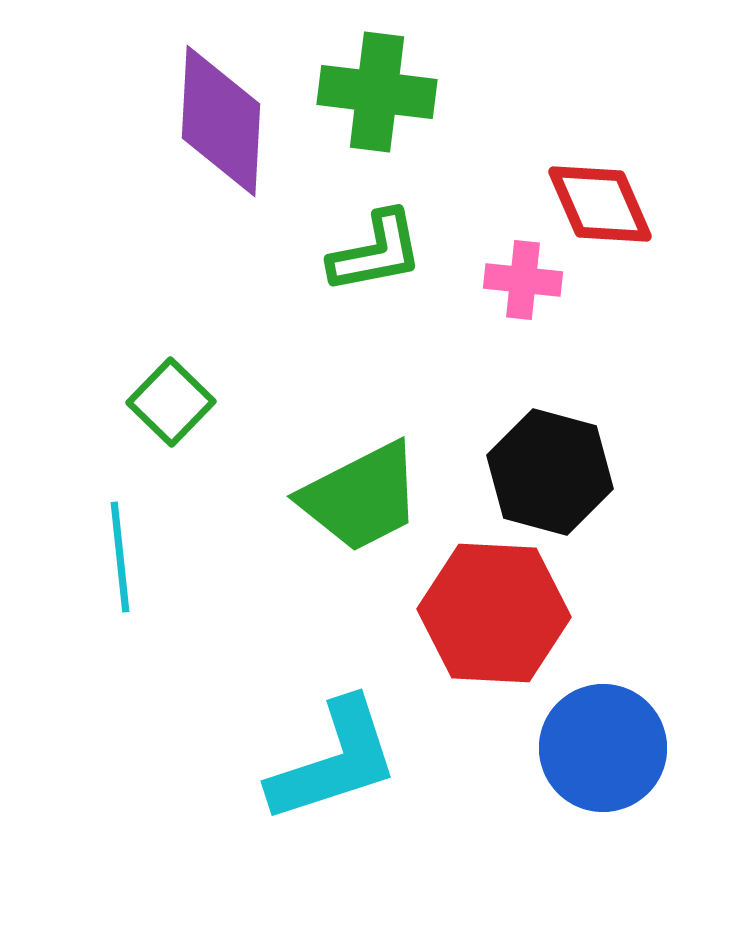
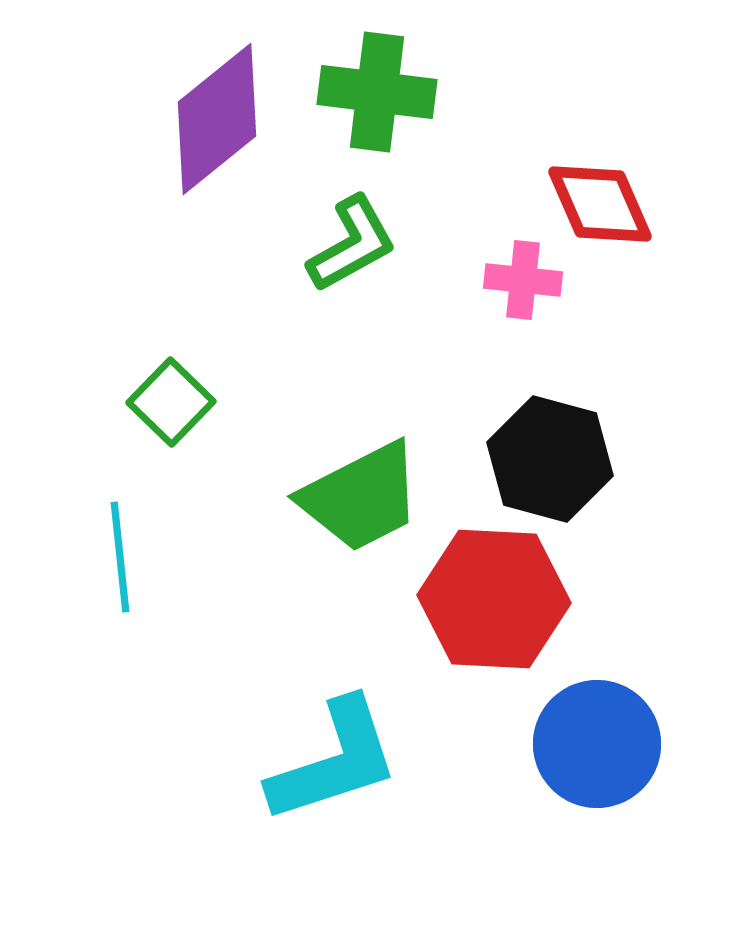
purple diamond: moved 4 px left, 2 px up; rotated 48 degrees clockwise
green L-shape: moved 24 px left, 8 px up; rotated 18 degrees counterclockwise
black hexagon: moved 13 px up
red hexagon: moved 14 px up
blue circle: moved 6 px left, 4 px up
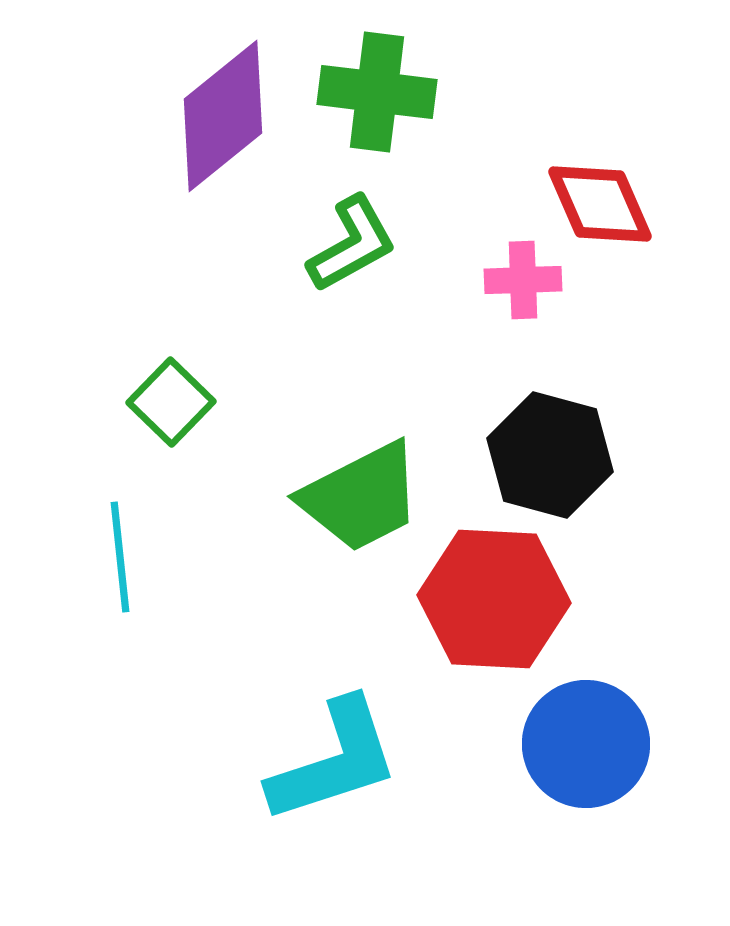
purple diamond: moved 6 px right, 3 px up
pink cross: rotated 8 degrees counterclockwise
black hexagon: moved 4 px up
blue circle: moved 11 px left
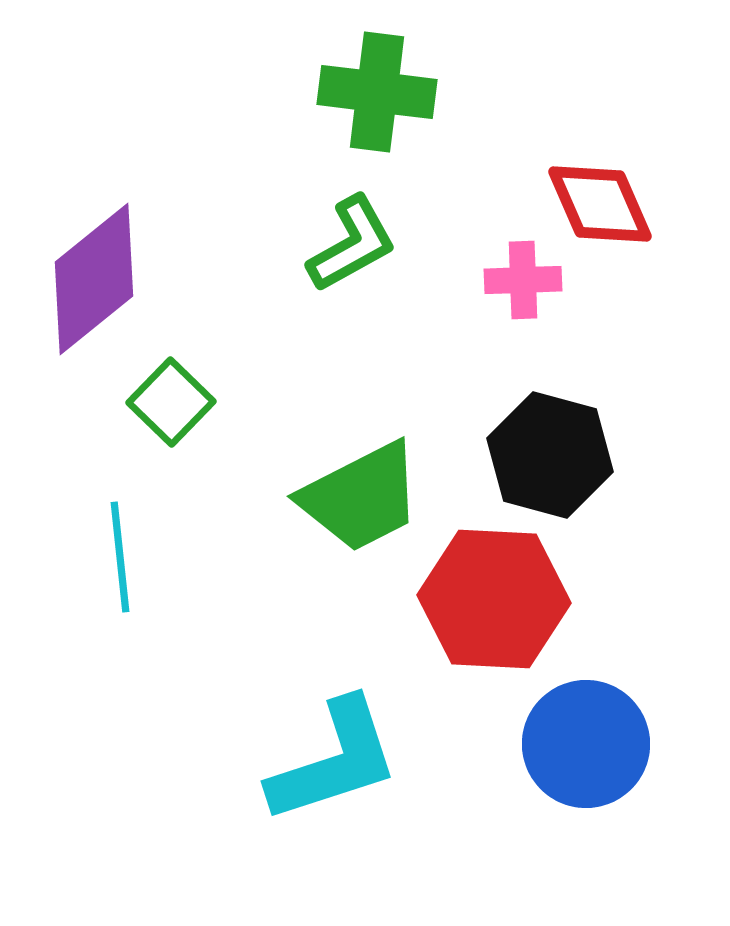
purple diamond: moved 129 px left, 163 px down
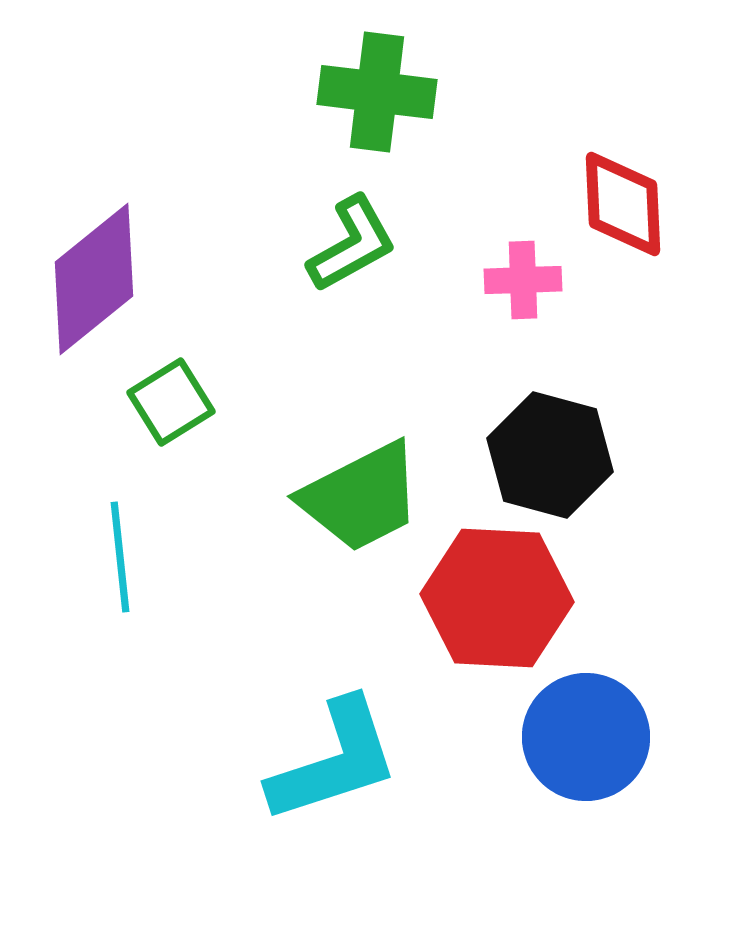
red diamond: moved 23 px right; rotated 21 degrees clockwise
green square: rotated 14 degrees clockwise
red hexagon: moved 3 px right, 1 px up
blue circle: moved 7 px up
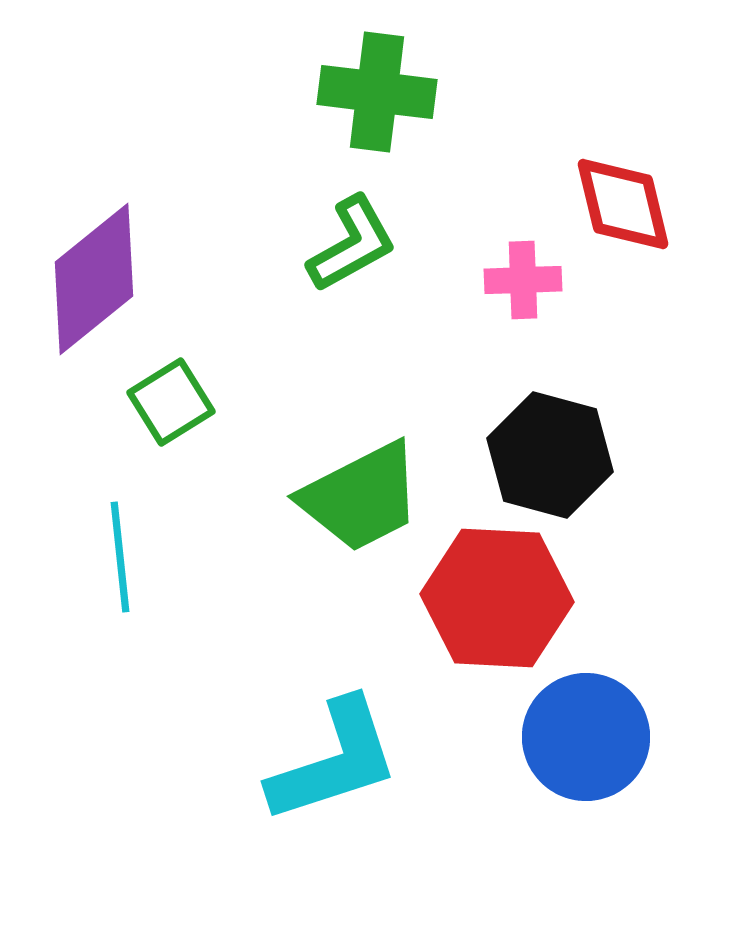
red diamond: rotated 11 degrees counterclockwise
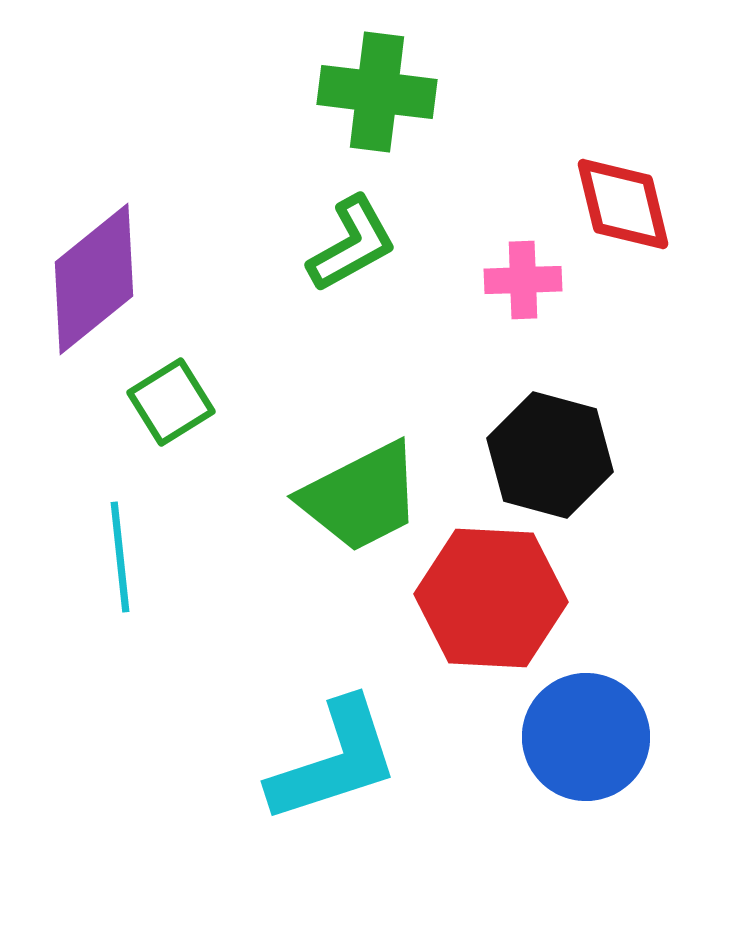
red hexagon: moved 6 px left
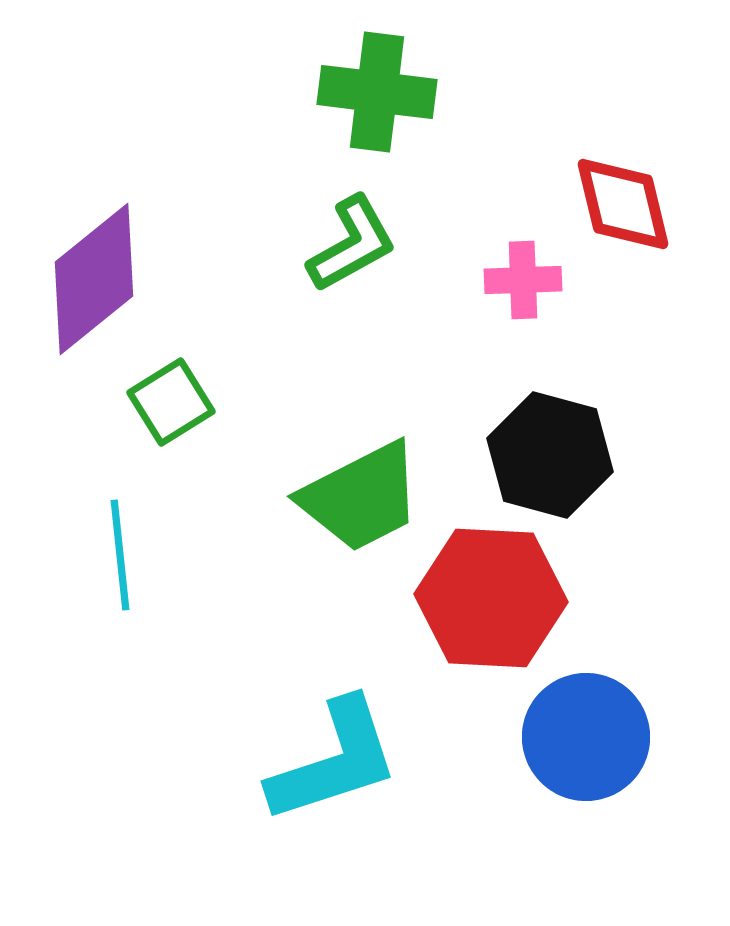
cyan line: moved 2 px up
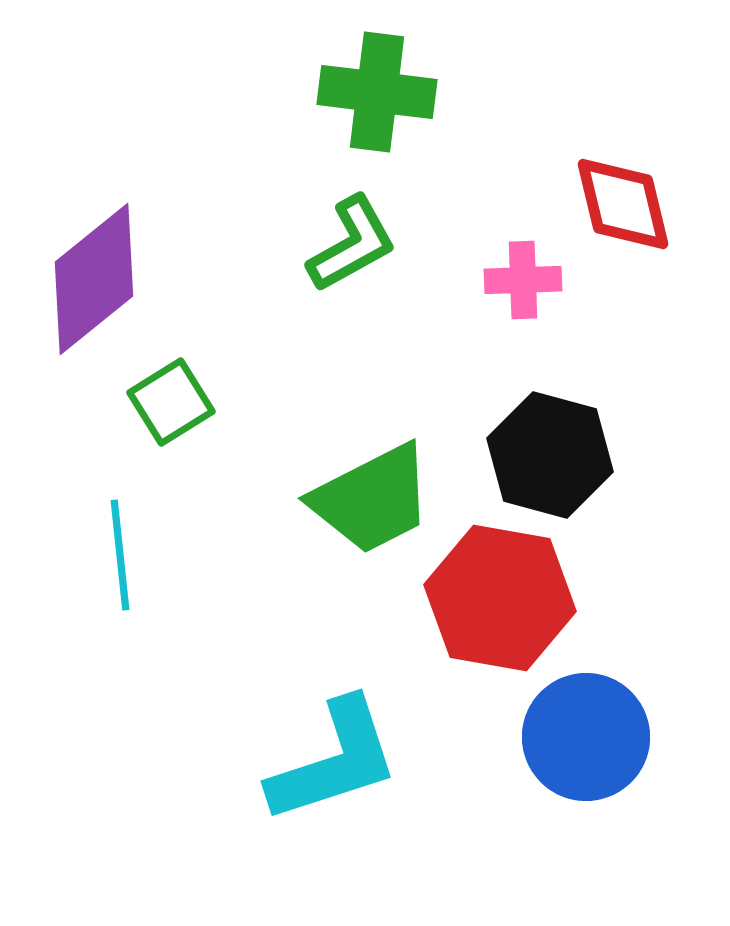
green trapezoid: moved 11 px right, 2 px down
red hexagon: moved 9 px right; rotated 7 degrees clockwise
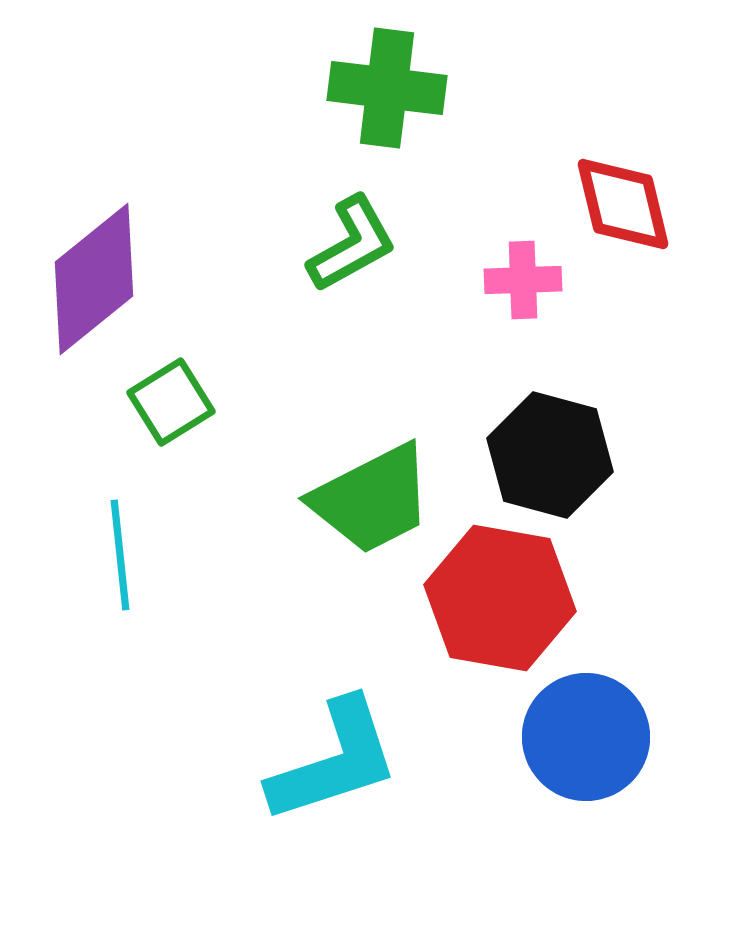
green cross: moved 10 px right, 4 px up
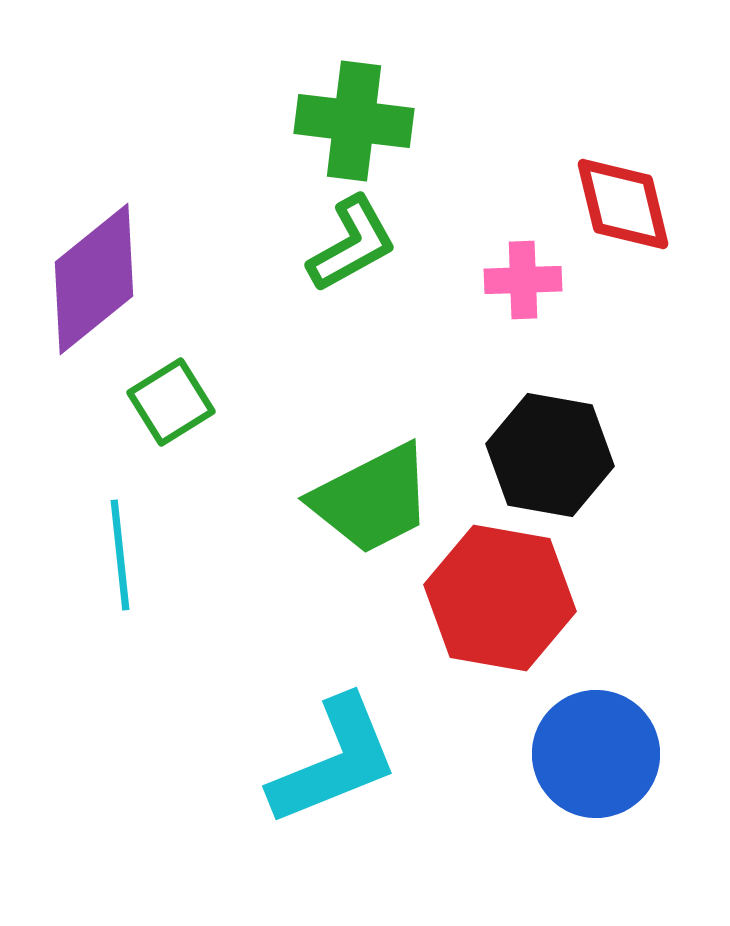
green cross: moved 33 px left, 33 px down
black hexagon: rotated 5 degrees counterclockwise
blue circle: moved 10 px right, 17 px down
cyan L-shape: rotated 4 degrees counterclockwise
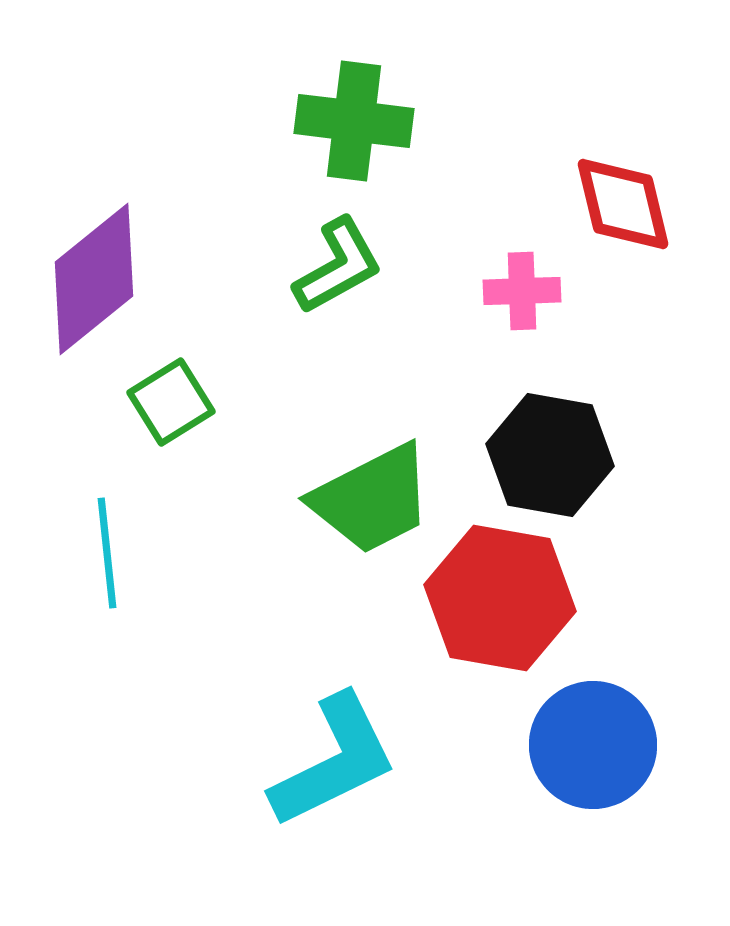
green L-shape: moved 14 px left, 22 px down
pink cross: moved 1 px left, 11 px down
cyan line: moved 13 px left, 2 px up
blue circle: moved 3 px left, 9 px up
cyan L-shape: rotated 4 degrees counterclockwise
